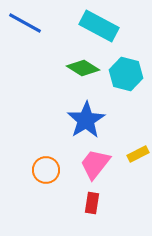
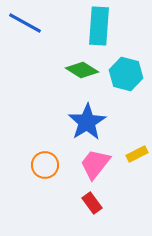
cyan rectangle: rotated 66 degrees clockwise
green diamond: moved 1 px left, 2 px down
blue star: moved 1 px right, 2 px down
yellow rectangle: moved 1 px left
orange circle: moved 1 px left, 5 px up
red rectangle: rotated 45 degrees counterclockwise
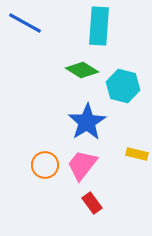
cyan hexagon: moved 3 px left, 12 px down
yellow rectangle: rotated 40 degrees clockwise
pink trapezoid: moved 13 px left, 1 px down
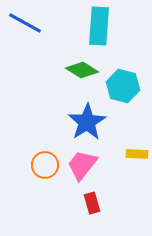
yellow rectangle: rotated 10 degrees counterclockwise
red rectangle: rotated 20 degrees clockwise
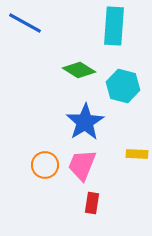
cyan rectangle: moved 15 px right
green diamond: moved 3 px left
blue star: moved 2 px left
pink trapezoid: rotated 16 degrees counterclockwise
red rectangle: rotated 25 degrees clockwise
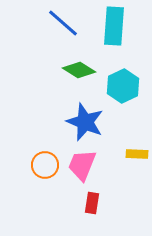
blue line: moved 38 px right; rotated 12 degrees clockwise
cyan hexagon: rotated 20 degrees clockwise
blue star: rotated 18 degrees counterclockwise
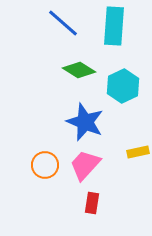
yellow rectangle: moved 1 px right, 2 px up; rotated 15 degrees counterclockwise
pink trapezoid: moved 3 px right; rotated 20 degrees clockwise
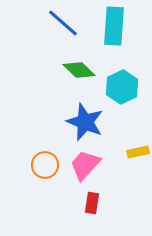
green diamond: rotated 12 degrees clockwise
cyan hexagon: moved 1 px left, 1 px down
